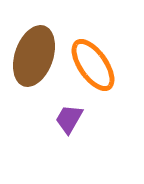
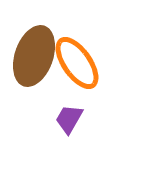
orange ellipse: moved 16 px left, 2 px up
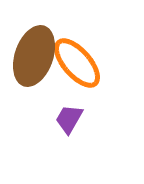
orange ellipse: rotated 6 degrees counterclockwise
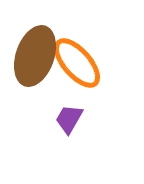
brown ellipse: moved 1 px right
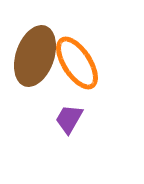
orange ellipse: rotated 8 degrees clockwise
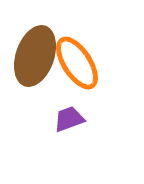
purple trapezoid: rotated 40 degrees clockwise
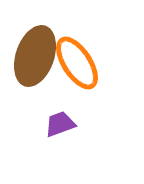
purple trapezoid: moved 9 px left, 5 px down
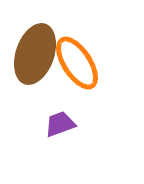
brown ellipse: moved 2 px up
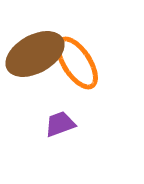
brown ellipse: rotated 42 degrees clockwise
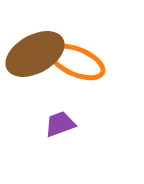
orange ellipse: moved 1 px up; rotated 34 degrees counterclockwise
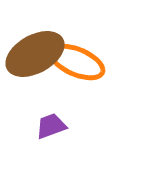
purple trapezoid: moved 9 px left, 2 px down
